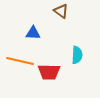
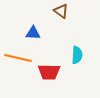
orange line: moved 2 px left, 3 px up
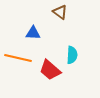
brown triangle: moved 1 px left, 1 px down
cyan semicircle: moved 5 px left
red trapezoid: moved 1 px right, 2 px up; rotated 40 degrees clockwise
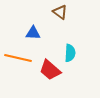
cyan semicircle: moved 2 px left, 2 px up
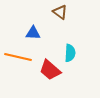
orange line: moved 1 px up
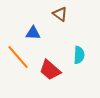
brown triangle: moved 2 px down
cyan semicircle: moved 9 px right, 2 px down
orange line: rotated 36 degrees clockwise
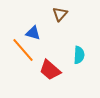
brown triangle: rotated 35 degrees clockwise
blue triangle: rotated 14 degrees clockwise
orange line: moved 5 px right, 7 px up
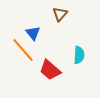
blue triangle: rotated 35 degrees clockwise
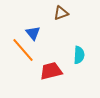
brown triangle: moved 1 px right, 1 px up; rotated 28 degrees clockwise
red trapezoid: moved 1 px right, 1 px down; rotated 125 degrees clockwise
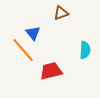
cyan semicircle: moved 6 px right, 5 px up
